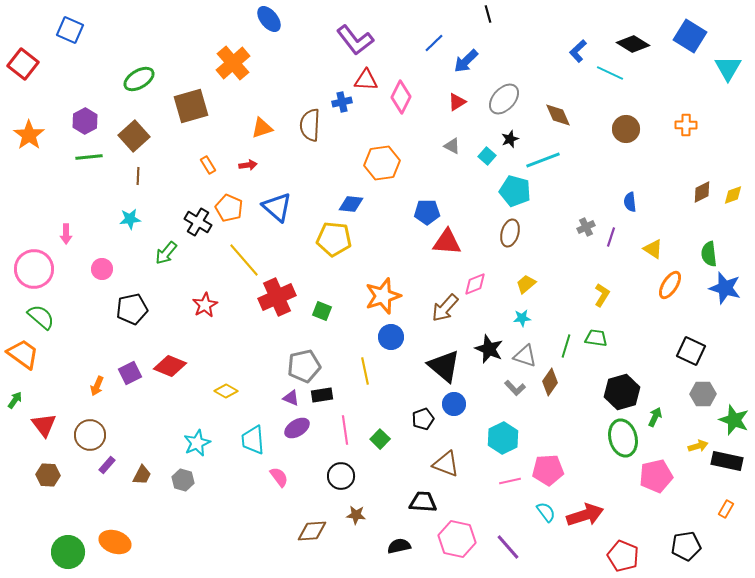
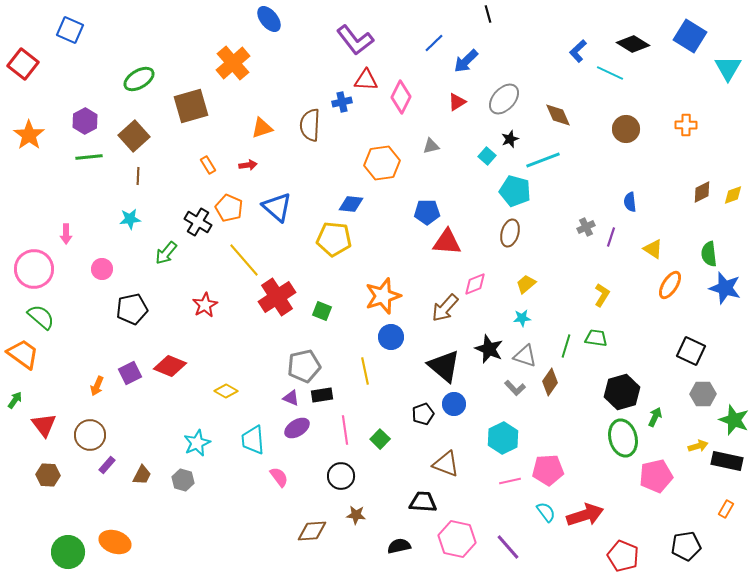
gray triangle at (452, 146): moved 21 px left; rotated 42 degrees counterclockwise
red cross at (277, 297): rotated 9 degrees counterclockwise
black pentagon at (423, 419): moved 5 px up
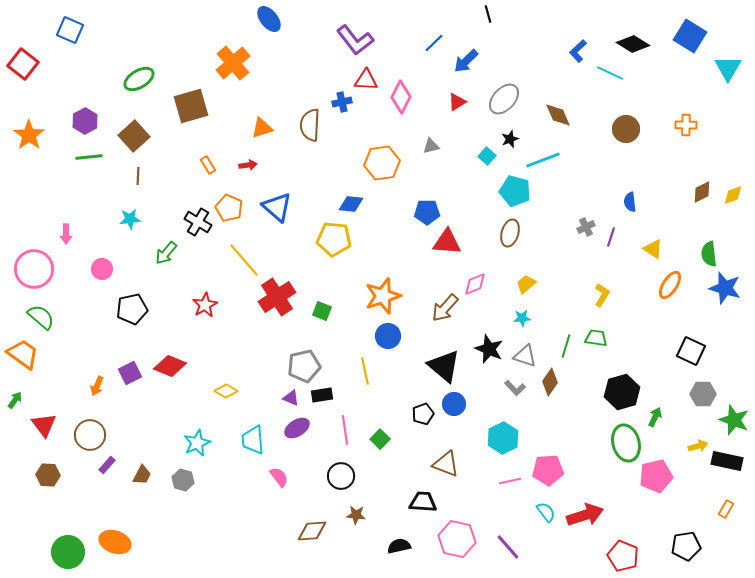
blue circle at (391, 337): moved 3 px left, 1 px up
green ellipse at (623, 438): moved 3 px right, 5 px down
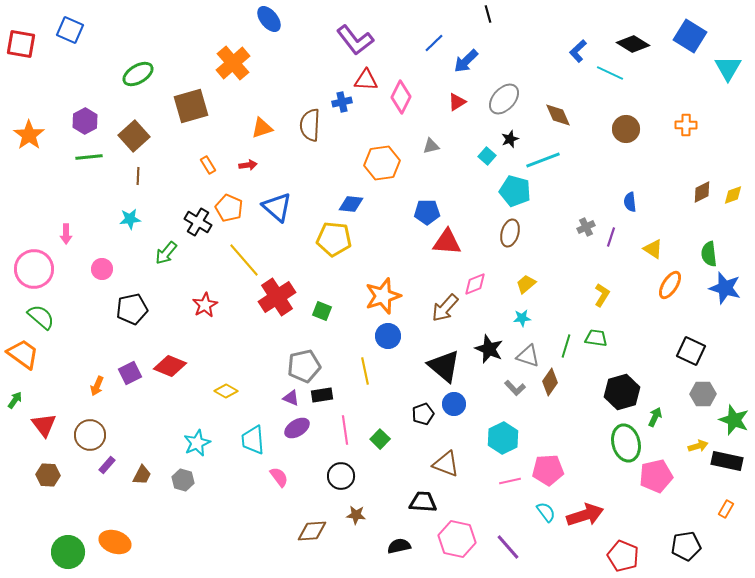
red square at (23, 64): moved 2 px left, 20 px up; rotated 28 degrees counterclockwise
green ellipse at (139, 79): moved 1 px left, 5 px up
gray triangle at (525, 356): moved 3 px right
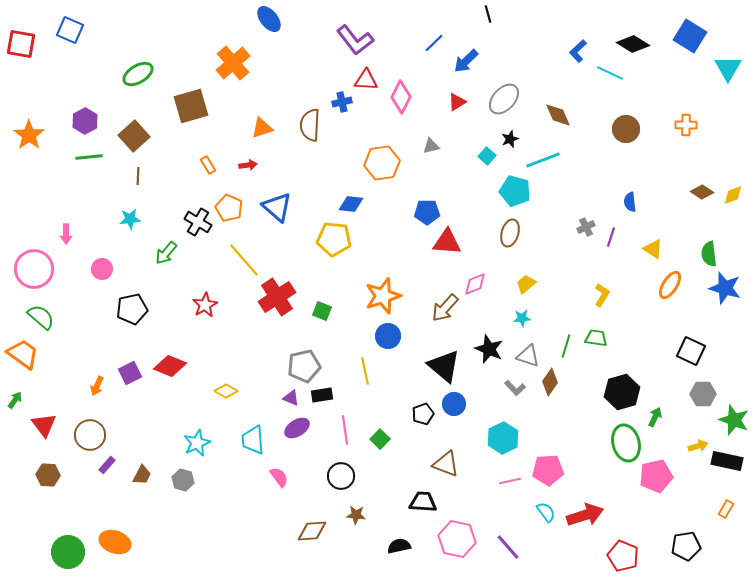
brown diamond at (702, 192): rotated 60 degrees clockwise
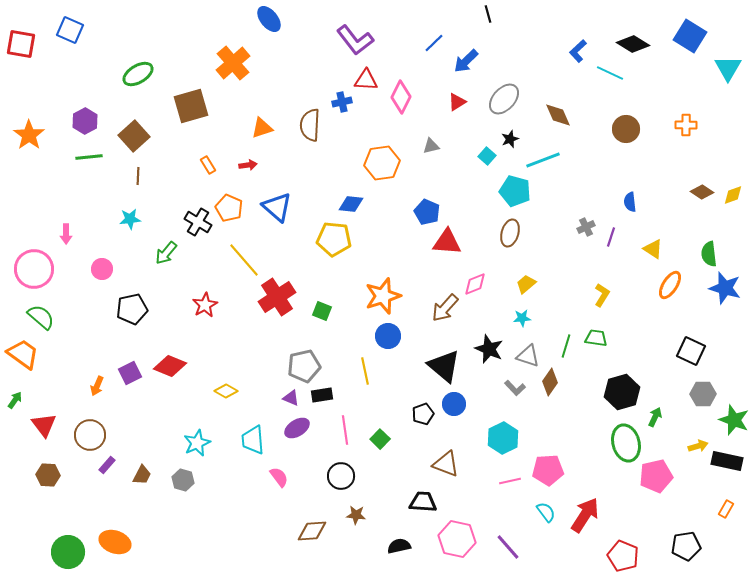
blue pentagon at (427, 212): rotated 25 degrees clockwise
red arrow at (585, 515): rotated 39 degrees counterclockwise
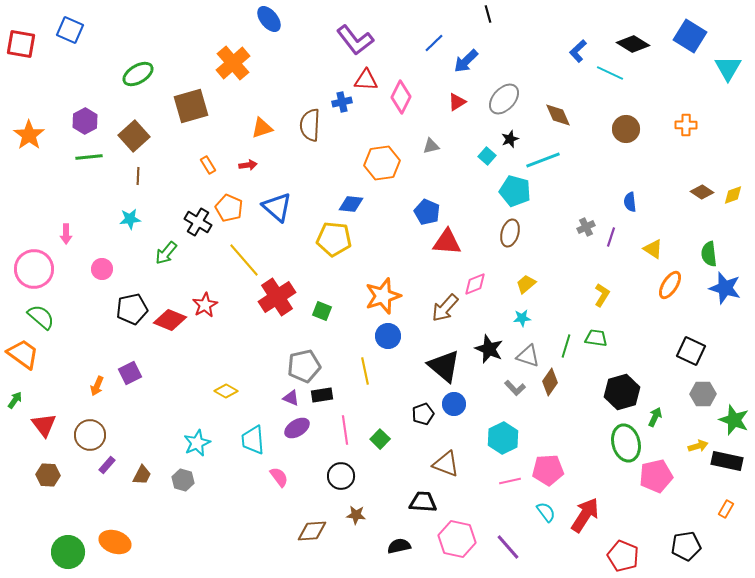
red diamond at (170, 366): moved 46 px up
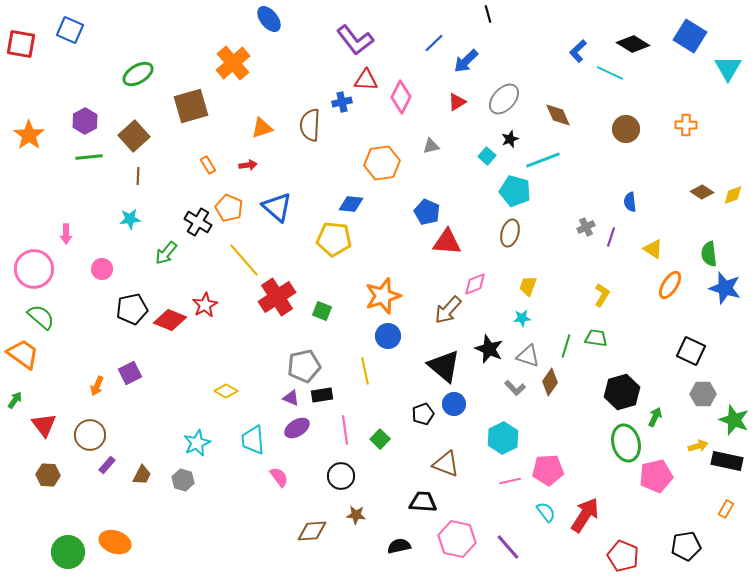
yellow trapezoid at (526, 284): moved 2 px right, 2 px down; rotated 30 degrees counterclockwise
brown arrow at (445, 308): moved 3 px right, 2 px down
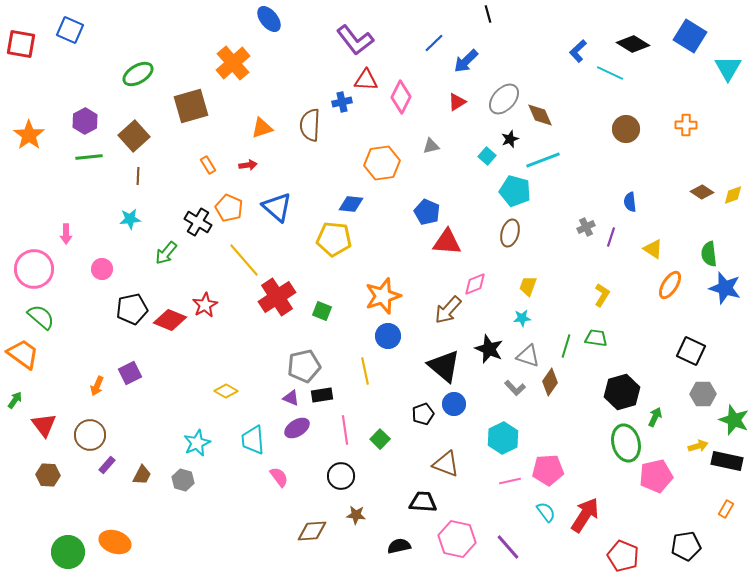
brown diamond at (558, 115): moved 18 px left
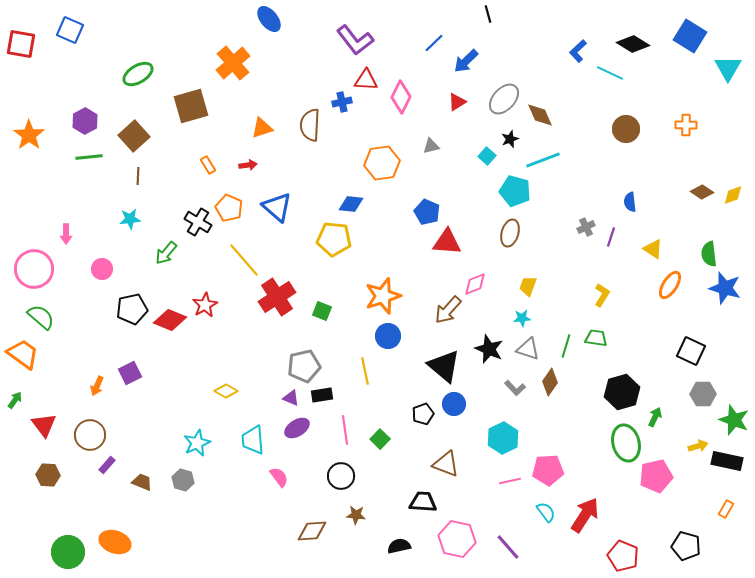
gray triangle at (528, 356): moved 7 px up
brown trapezoid at (142, 475): moved 7 px down; rotated 95 degrees counterclockwise
black pentagon at (686, 546): rotated 24 degrees clockwise
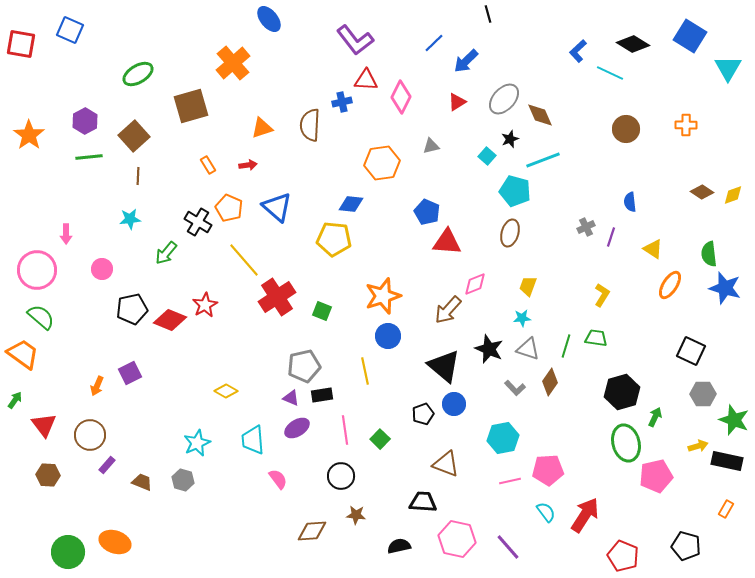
pink circle at (34, 269): moved 3 px right, 1 px down
cyan hexagon at (503, 438): rotated 16 degrees clockwise
pink semicircle at (279, 477): moved 1 px left, 2 px down
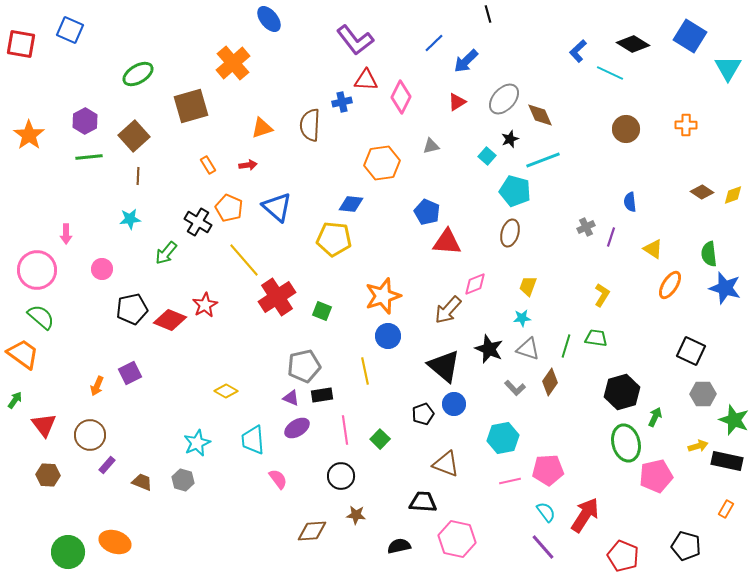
purple line at (508, 547): moved 35 px right
